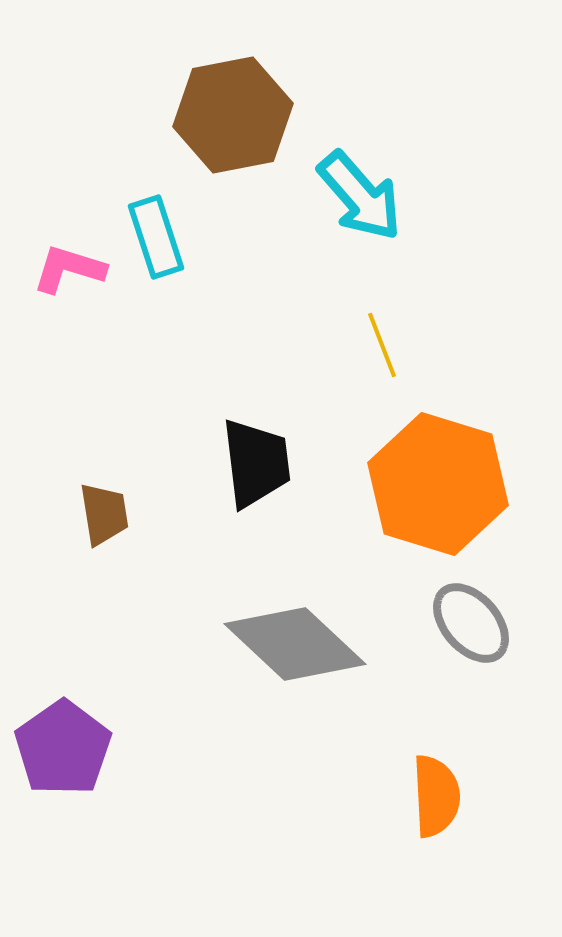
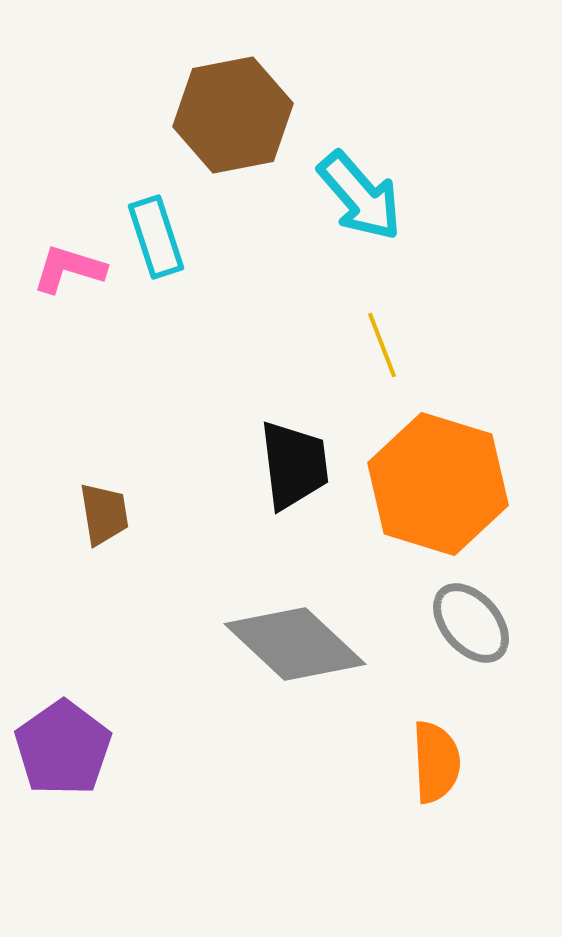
black trapezoid: moved 38 px right, 2 px down
orange semicircle: moved 34 px up
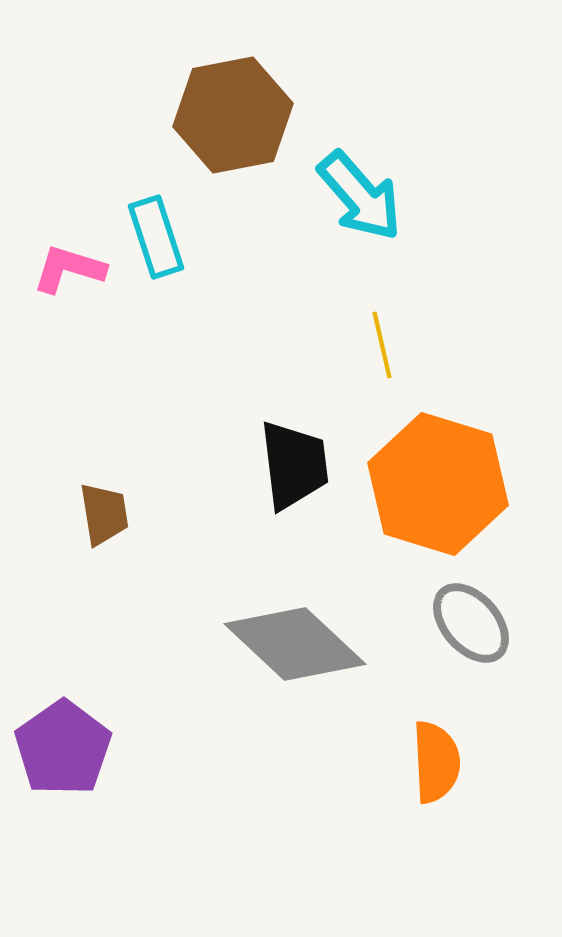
yellow line: rotated 8 degrees clockwise
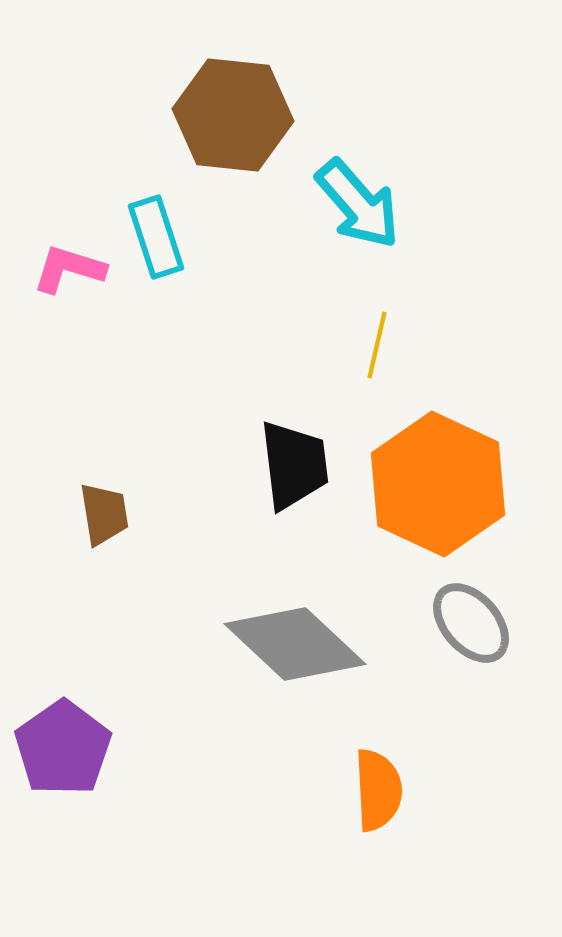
brown hexagon: rotated 17 degrees clockwise
cyan arrow: moved 2 px left, 8 px down
yellow line: moved 5 px left; rotated 26 degrees clockwise
orange hexagon: rotated 8 degrees clockwise
orange semicircle: moved 58 px left, 28 px down
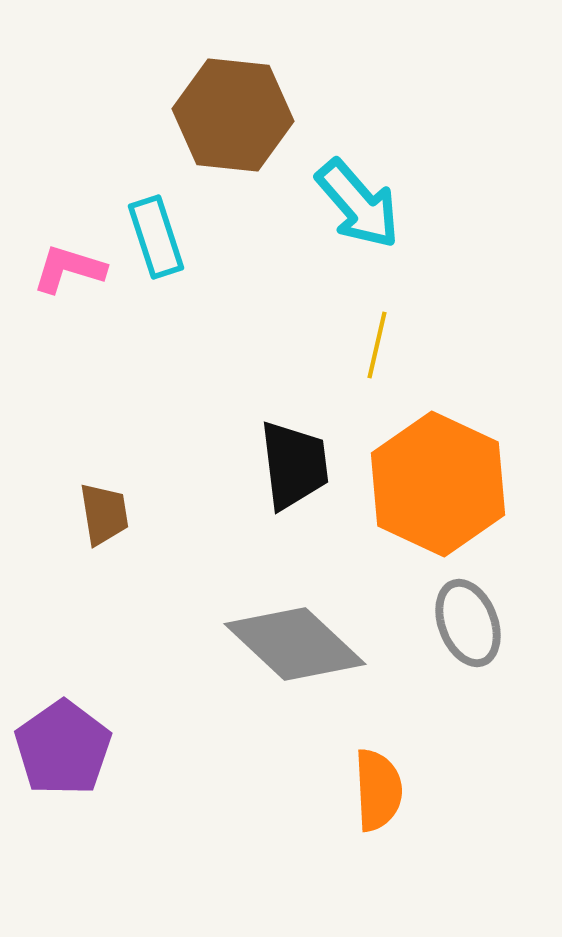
gray ellipse: moved 3 px left; rotated 20 degrees clockwise
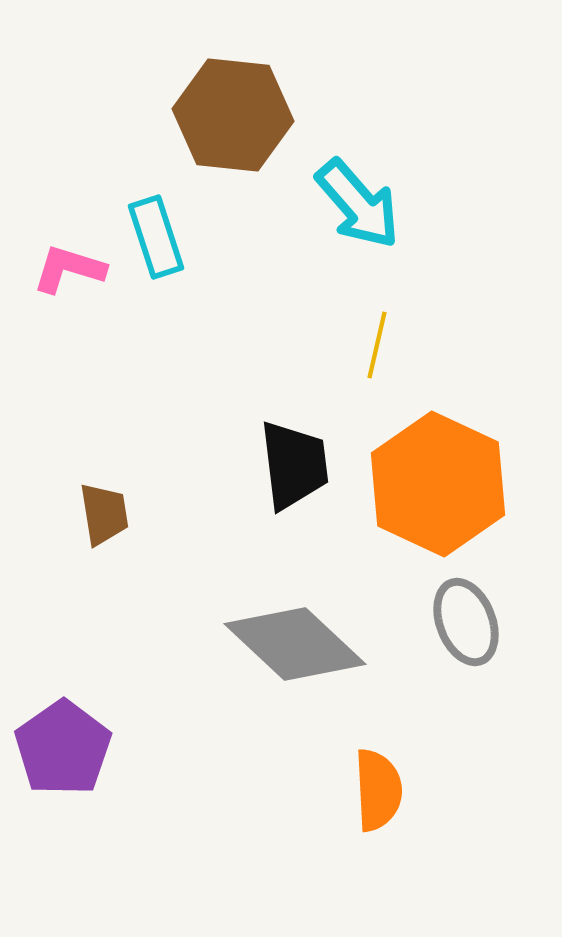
gray ellipse: moved 2 px left, 1 px up
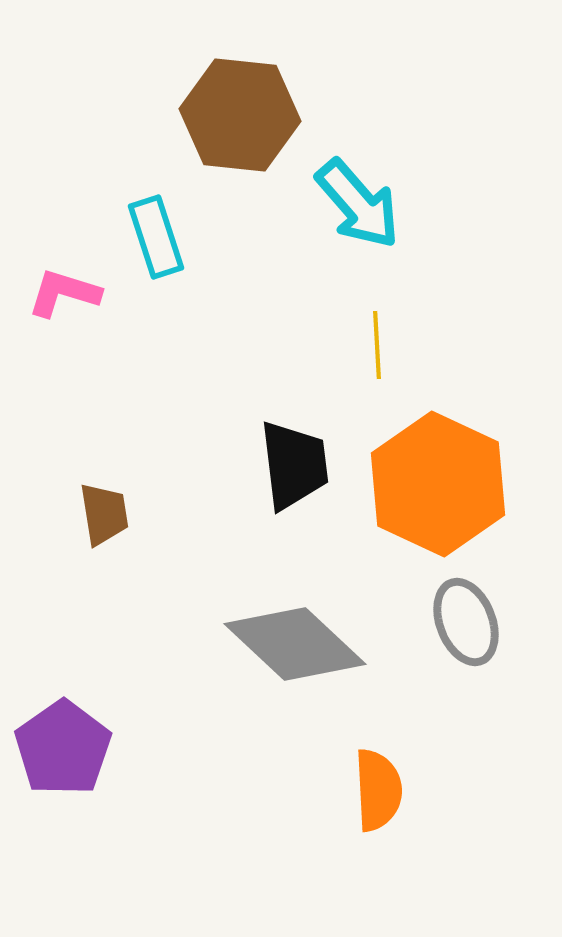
brown hexagon: moved 7 px right
pink L-shape: moved 5 px left, 24 px down
yellow line: rotated 16 degrees counterclockwise
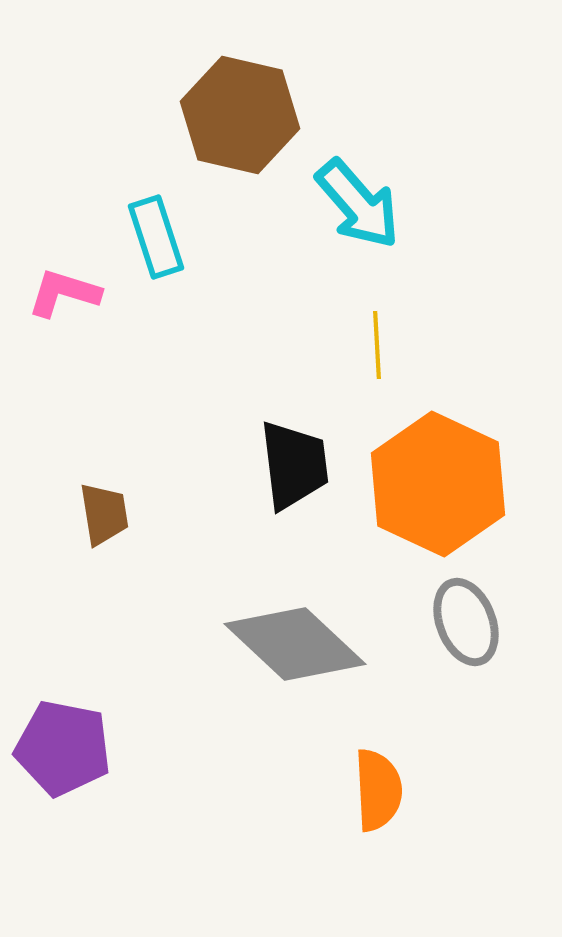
brown hexagon: rotated 7 degrees clockwise
purple pentagon: rotated 26 degrees counterclockwise
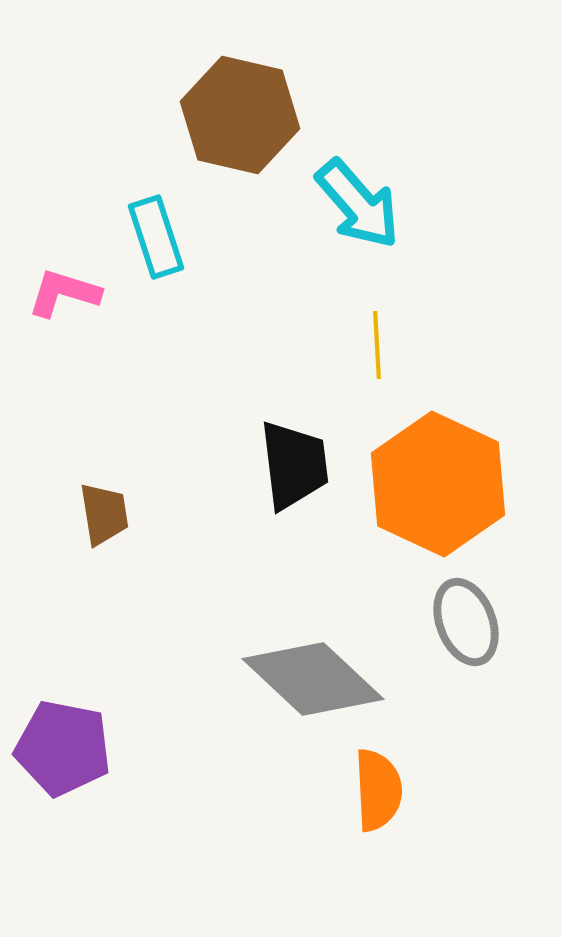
gray diamond: moved 18 px right, 35 px down
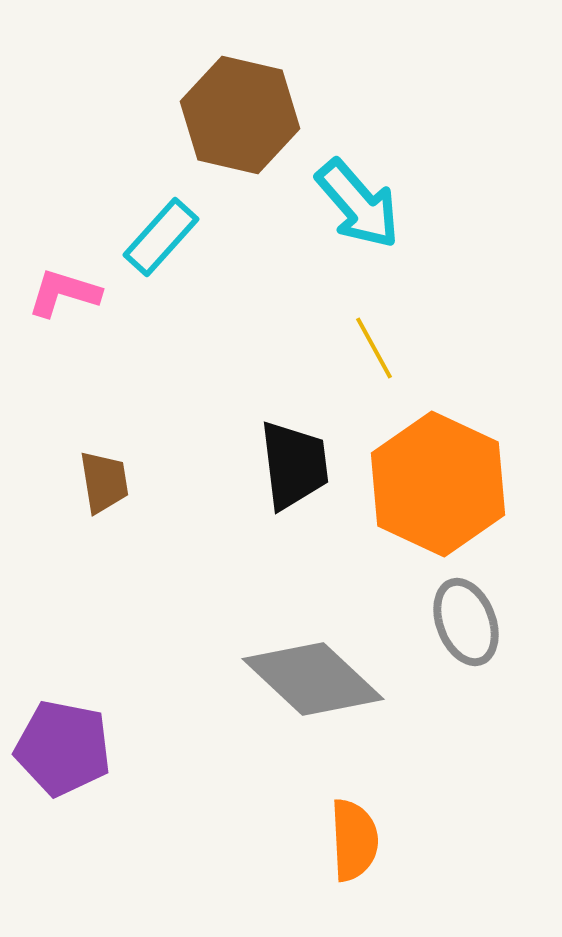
cyan rectangle: moved 5 px right; rotated 60 degrees clockwise
yellow line: moved 3 px left, 3 px down; rotated 26 degrees counterclockwise
brown trapezoid: moved 32 px up
orange semicircle: moved 24 px left, 50 px down
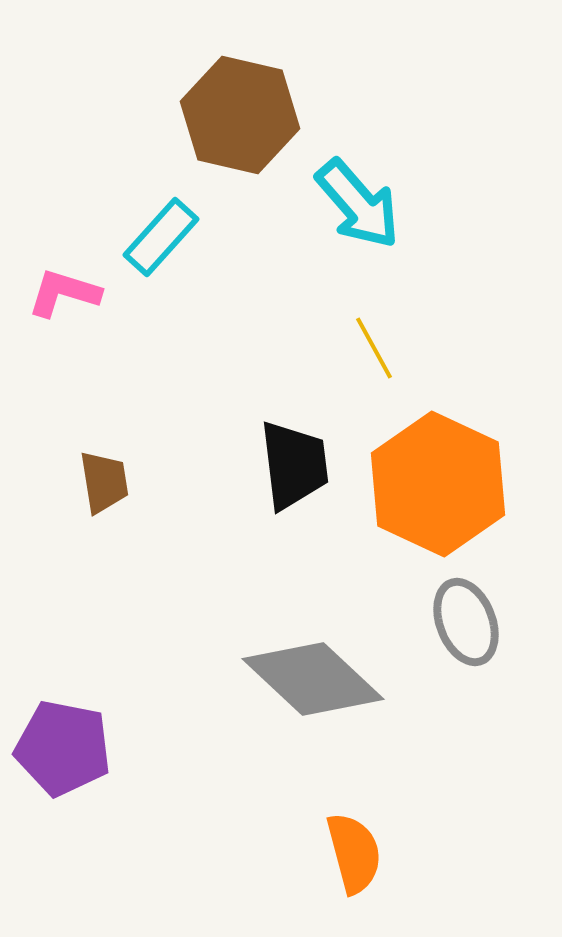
orange semicircle: moved 13 px down; rotated 12 degrees counterclockwise
